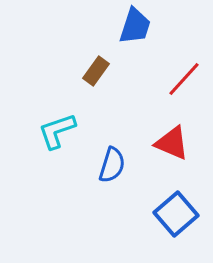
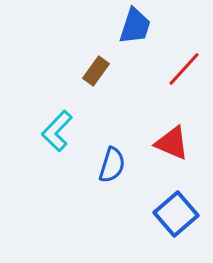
red line: moved 10 px up
cyan L-shape: rotated 27 degrees counterclockwise
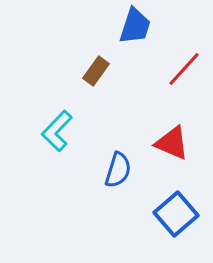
blue semicircle: moved 6 px right, 5 px down
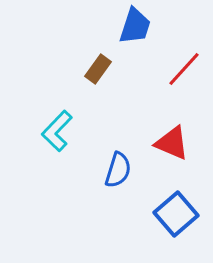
brown rectangle: moved 2 px right, 2 px up
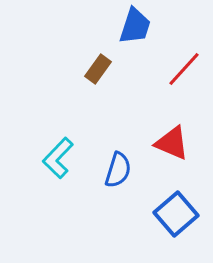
cyan L-shape: moved 1 px right, 27 px down
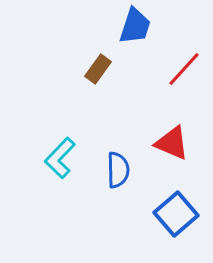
cyan L-shape: moved 2 px right
blue semicircle: rotated 18 degrees counterclockwise
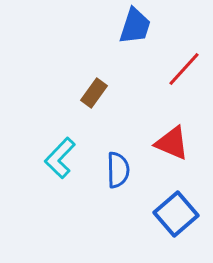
brown rectangle: moved 4 px left, 24 px down
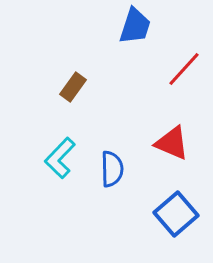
brown rectangle: moved 21 px left, 6 px up
blue semicircle: moved 6 px left, 1 px up
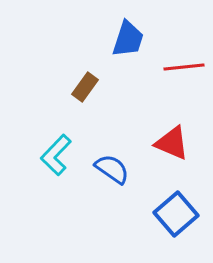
blue trapezoid: moved 7 px left, 13 px down
red line: moved 2 px up; rotated 42 degrees clockwise
brown rectangle: moved 12 px right
cyan L-shape: moved 4 px left, 3 px up
blue semicircle: rotated 54 degrees counterclockwise
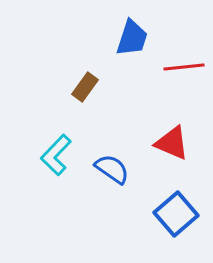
blue trapezoid: moved 4 px right, 1 px up
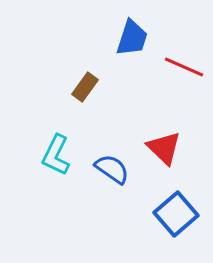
red line: rotated 30 degrees clockwise
red triangle: moved 8 px left, 5 px down; rotated 21 degrees clockwise
cyan L-shape: rotated 18 degrees counterclockwise
